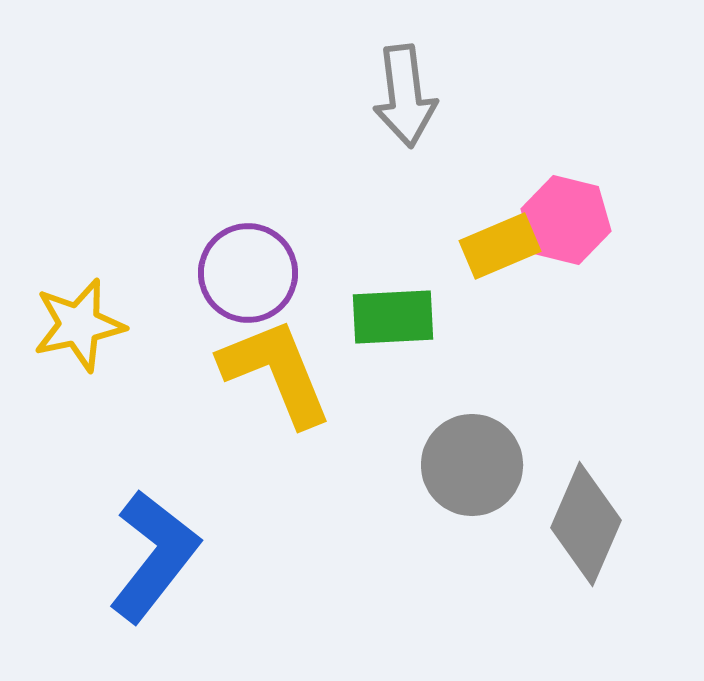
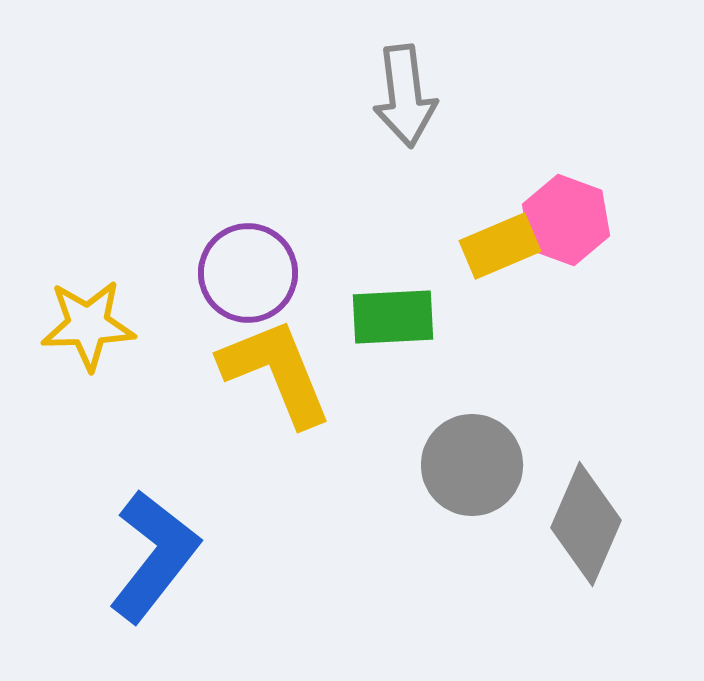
pink hexagon: rotated 6 degrees clockwise
yellow star: moved 9 px right; rotated 10 degrees clockwise
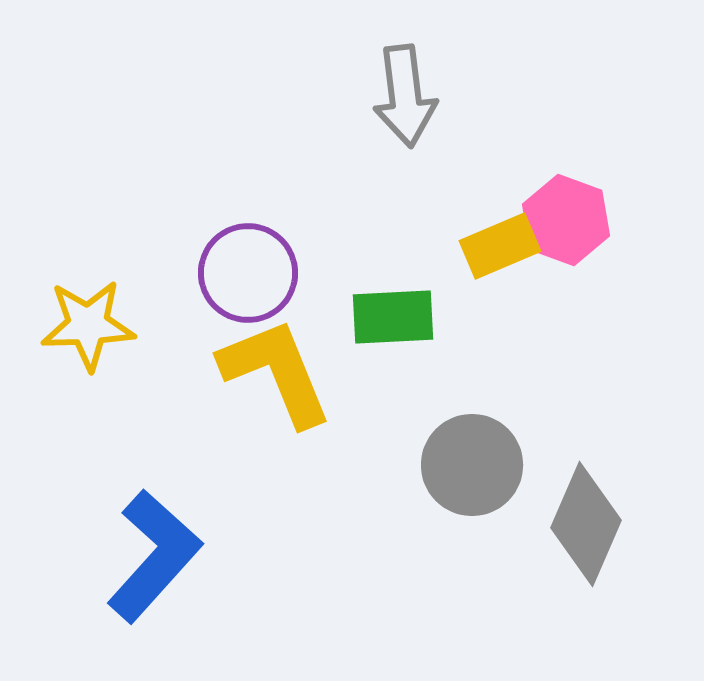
blue L-shape: rotated 4 degrees clockwise
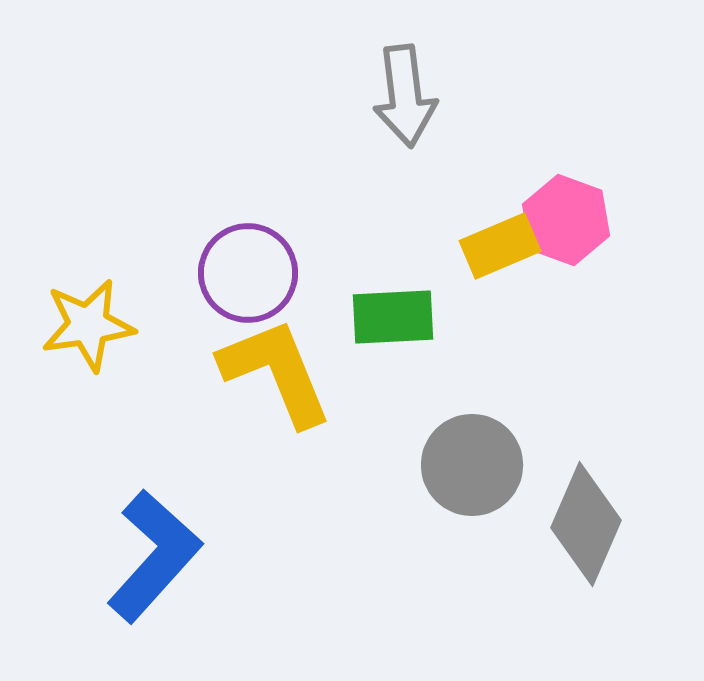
yellow star: rotated 6 degrees counterclockwise
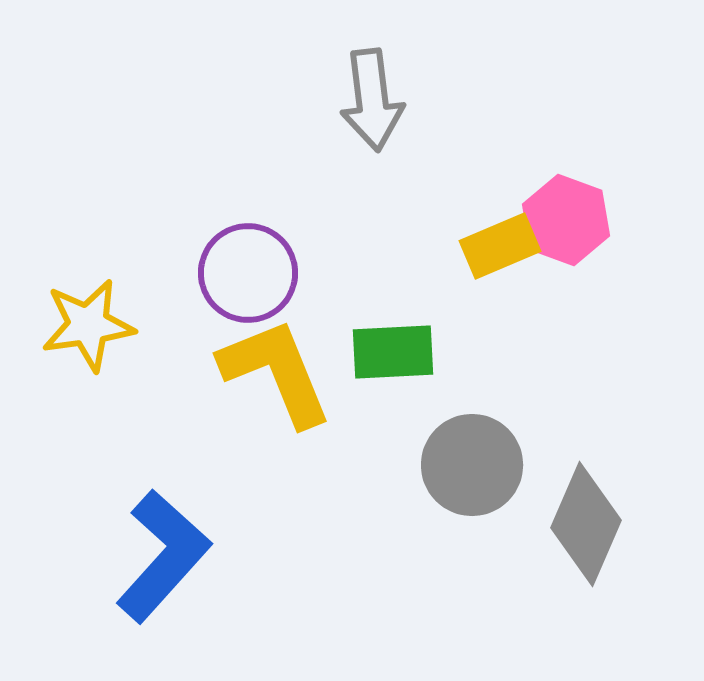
gray arrow: moved 33 px left, 4 px down
green rectangle: moved 35 px down
blue L-shape: moved 9 px right
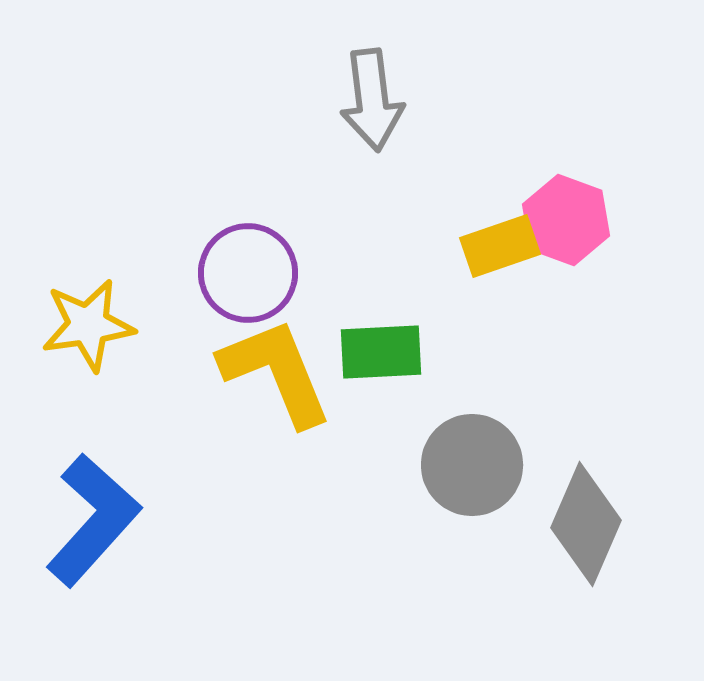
yellow rectangle: rotated 4 degrees clockwise
green rectangle: moved 12 px left
blue L-shape: moved 70 px left, 36 px up
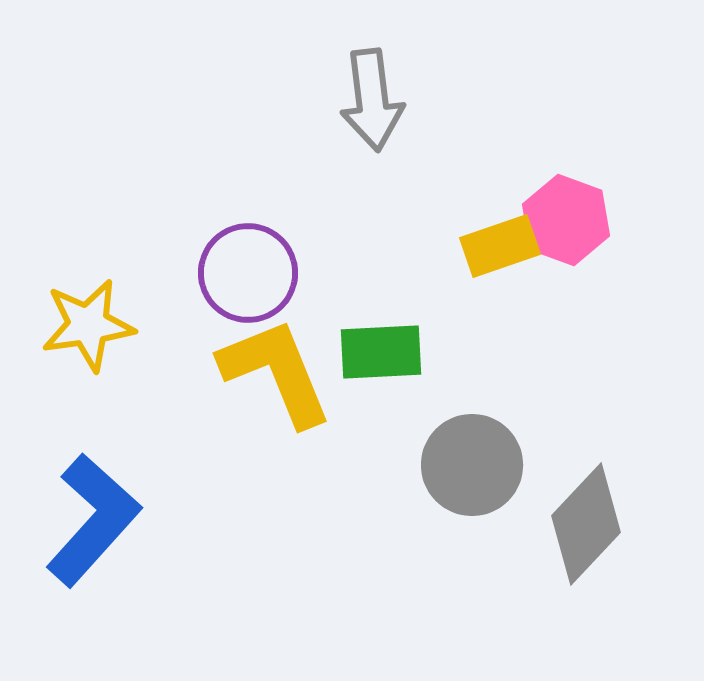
gray diamond: rotated 20 degrees clockwise
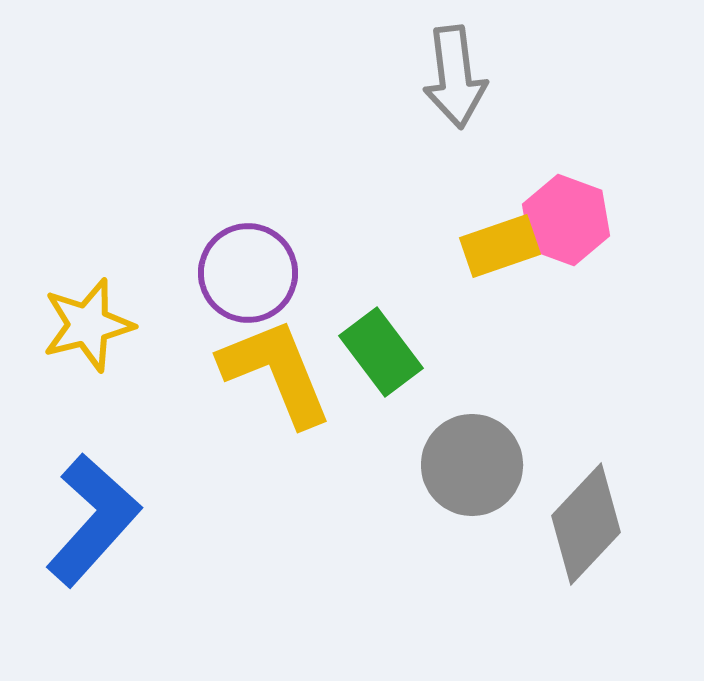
gray arrow: moved 83 px right, 23 px up
yellow star: rotated 6 degrees counterclockwise
green rectangle: rotated 56 degrees clockwise
